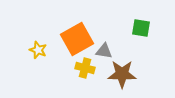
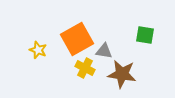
green square: moved 4 px right, 7 px down
yellow cross: rotated 12 degrees clockwise
brown star: rotated 8 degrees clockwise
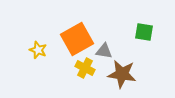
green square: moved 1 px left, 3 px up
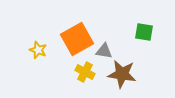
yellow cross: moved 4 px down
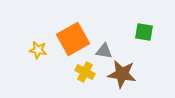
orange square: moved 4 px left
yellow star: rotated 12 degrees counterclockwise
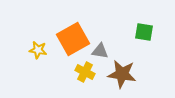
gray triangle: moved 4 px left
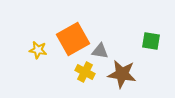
green square: moved 7 px right, 9 px down
